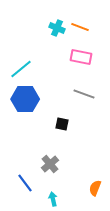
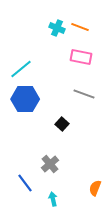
black square: rotated 32 degrees clockwise
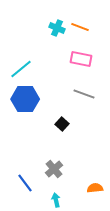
pink rectangle: moved 2 px down
gray cross: moved 4 px right, 5 px down
orange semicircle: rotated 63 degrees clockwise
cyan arrow: moved 3 px right, 1 px down
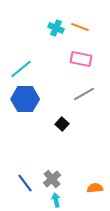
cyan cross: moved 1 px left
gray line: rotated 50 degrees counterclockwise
gray cross: moved 2 px left, 10 px down
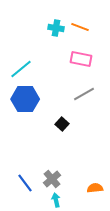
cyan cross: rotated 14 degrees counterclockwise
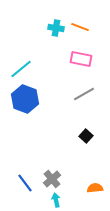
blue hexagon: rotated 20 degrees clockwise
black square: moved 24 px right, 12 px down
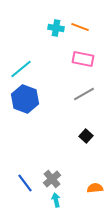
pink rectangle: moved 2 px right
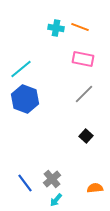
gray line: rotated 15 degrees counterclockwise
cyan arrow: rotated 128 degrees counterclockwise
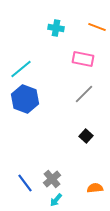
orange line: moved 17 px right
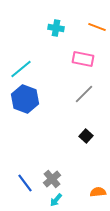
orange semicircle: moved 3 px right, 4 px down
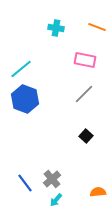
pink rectangle: moved 2 px right, 1 px down
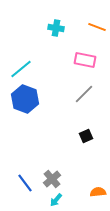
black square: rotated 24 degrees clockwise
